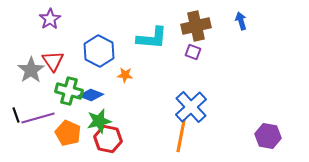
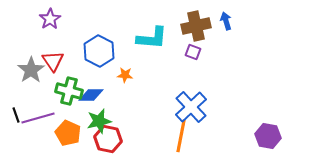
blue arrow: moved 15 px left
blue diamond: rotated 20 degrees counterclockwise
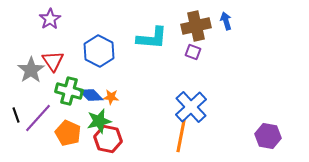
orange star: moved 14 px left, 22 px down
blue diamond: rotated 45 degrees clockwise
purple line: rotated 32 degrees counterclockwise
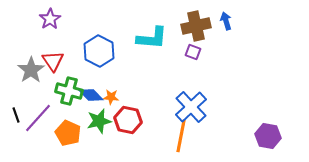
red hexagon: moved 20 px right, 19 px up
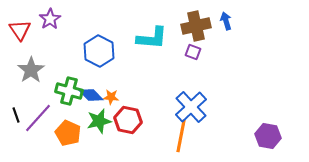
red triangle: moved 33 px left, 31 px up
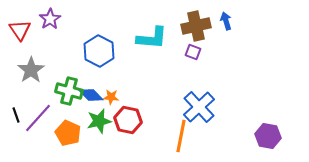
blue cross: moved 8 px right
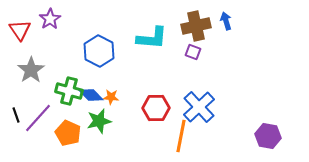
red hexagon: moved 28 px right, 12 px up; rotated 12 degrees counterclockwise
